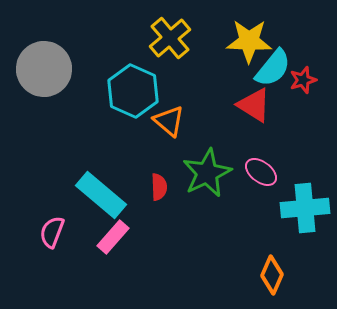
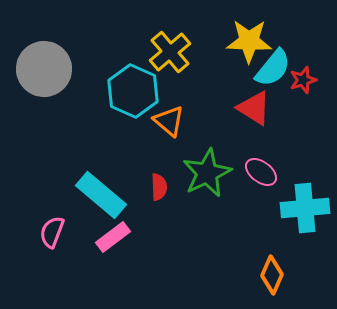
yellow cross: moved 14 px down
red triangle: moved 3 px down
pink rectangle: rotated 12 degrees clockwise
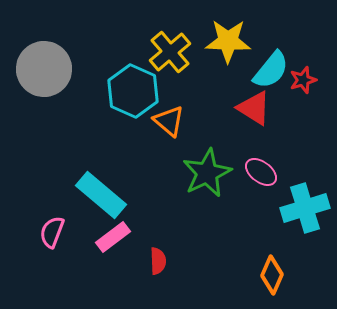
yellow star: moved 21 px left
cyan semicircle: moved 2 px left, 2 px down
red semicircle: moved 1 px left, 74 px down
cyan cross: rotated 12 degrees counterclockwise
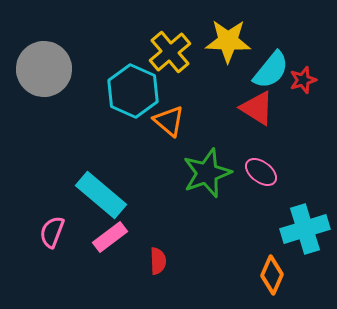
red triangle: moved 3 px right
green star: rotated 6 degrees clockwise
cyan cross: moved 21 px down
pink rectangle: moved 3 px left
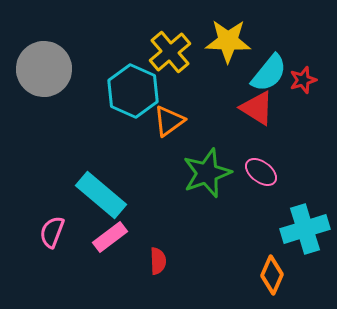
cyan semicircle: moved 2 px left, 3 px down
orange triangle: rotated 44 degrees clockwise
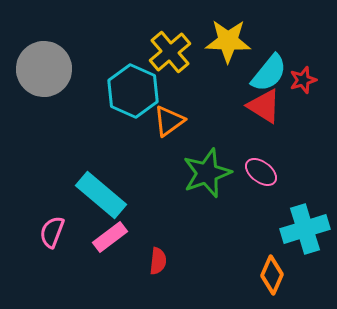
red triangle: moved 7 px right, 2 px up
red semicircle: rotated 8 degrees clockwise
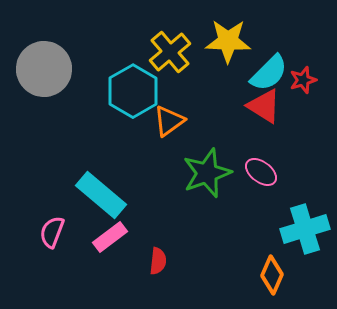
cyan semicircle: rotated 6 degrees clockwise
cyan hexagon: rotated 6 degrees clockwise
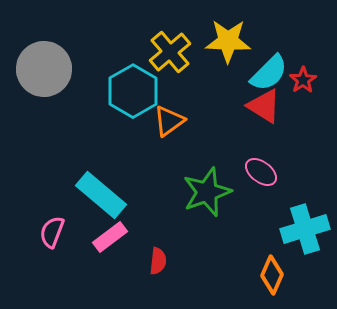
red star: rotated 16 degrees counterclockwise
green star: moved 19 px down
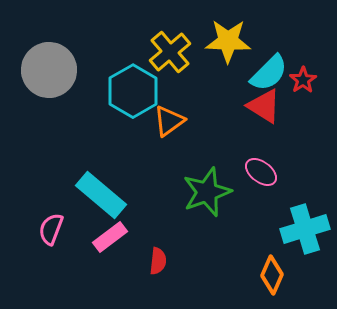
gray circle: moved 5 px right, 1 px down
pink semicircle: moved 1 px left, 3 px up
